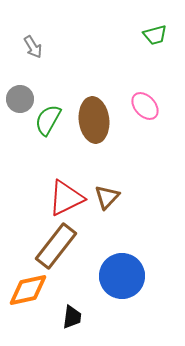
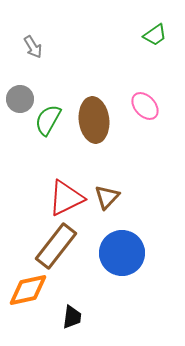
green trapezoid: rotated 20 degrees counterclockwise
blue circle: moved 23 px up
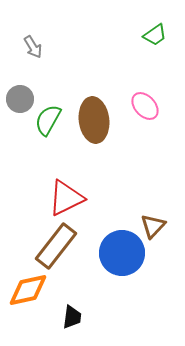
brown triangle: moved 46 px right, 29 px down
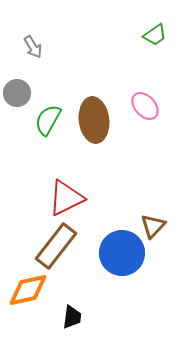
gray circle: moved 3 px left, 6 px up
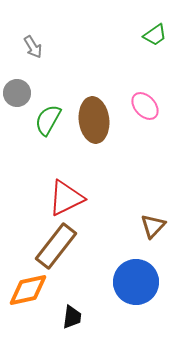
blue circle: moved 14 px right, 29 px down
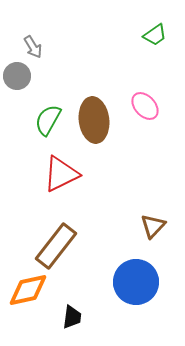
gray circle: moved 17 px up
red triangle: moved 5 px left, 24 px up
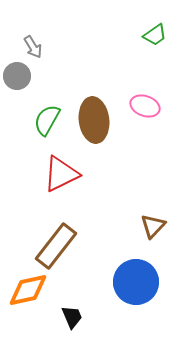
pink ellipse: rotated 28 degrees counterclockwise
green semicircle: moved 1 px left
black trapezoid: rotated 30 degrees counterclockwise
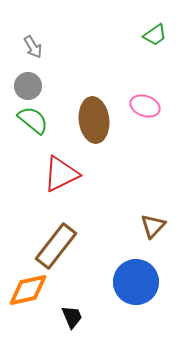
gray circle: moved 11 px right, 10 px down
green semicircle: moved 14 px left; rotated 100 degrees clockwise
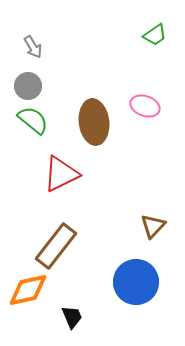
brown ellipse: moved 2 px down
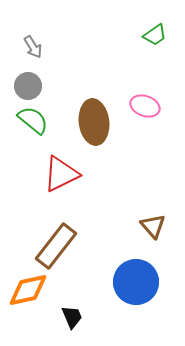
brown triangle: rotated 24 degrees counterclockwise
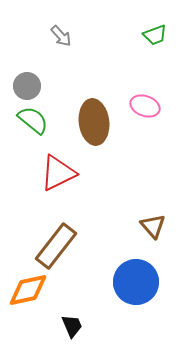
green trapezoid: rotated 15 degrees clockwise
gray arrow: moved 28 px right, 11 px up; rotated 10 degrees counterclockwise
gray circle: moved 1 px left
red triangle: moved 3 px left, 1 px up
black trapezoid: moved 9 px down
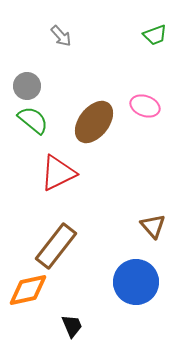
brown ellipse: rotated 45 degrees clockwise
